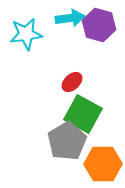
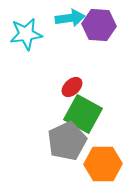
purple hexagon: rotated 12 degrees counterclockwise
red ellipse: moved 5 px down
gray pentagon: rotated 6 degrees clockwise
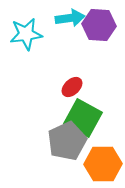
green square: moved 4 px down
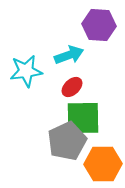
cyan arrow: moved 1 px left, 37 px down; rotated 12 degrees counterclockwise
cyan star: moved 37 px down
green square: rotated 30 degrees counterclockwise
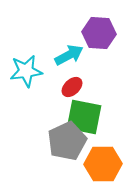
purple hexagon: moved 8 px down
cyan arrow: rotated 8 degrees counterclockwise
green square: moved 1 px right, 1 px up; rotated 12 degrees clockwise
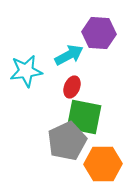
red ellipse: rotated 25 degrees counterclockwise
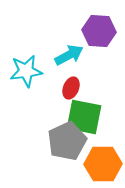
purple hexagon: moved 2 px up
red ellipse: moved 1 px left, 1 px down
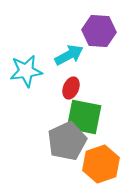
orange hexagon: moved 2 px left; rotated 18 degrees counterclockwise
